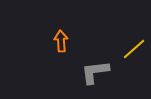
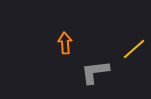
orange arrow: moved 4 px right, 2 px down
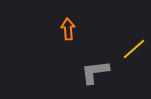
orange arrow: moved 3 px right, 14 px up
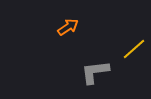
orange arrow: moved 2 px up; rotated 60 degrees clockwise
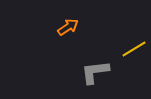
yellow line: rotated 10 degrees clockwise
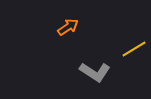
gray L-shape: rotated 140 degrees counterclockwise
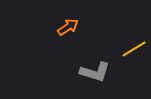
gray L-shape: rotated 16 degrees counterclockwise
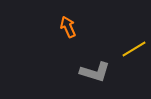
orange arrow: rotated 80 degrees counterclockwise
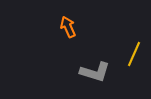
yellow line: moved 5 px down; rotated 35 degrees counterclockwise
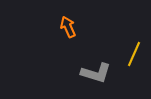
gray L-shape: moved 1 px right, 1 px down
